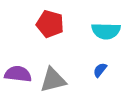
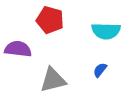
red pentagon: moved 4 px up
purple semicircle: moved 25 px up
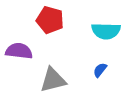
purple semicircle: moved 1 px right, 2 px down
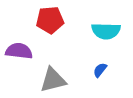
red pentagon: rotated 20 degrees counterclockwise
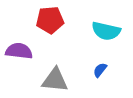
cyan semicircle: rotated 12 degrees clockwise
gray triangle: moved 2 px right; rotated 20 degrees clockwise
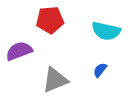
purple semicircle: rotated 28 degrees counterclockwise
gray triangle: rotated 28 degrees counterclockwise
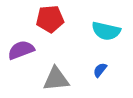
red pentagon: moved 1 px up
purple semicircle: moved 2 px right, 1 px up
gray triangle: moved 1 px right, 1 px up; rotated 16 degrees clockwise
